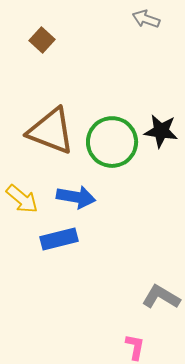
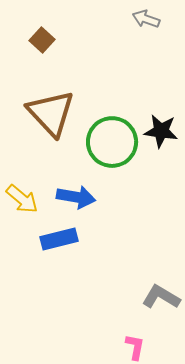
brown triangle: moved 18 px up; rotated 26 degrees clockwise
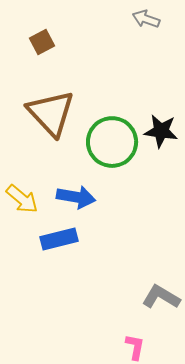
brown square: moved 2 px down; rotated 20 degrees clockwise
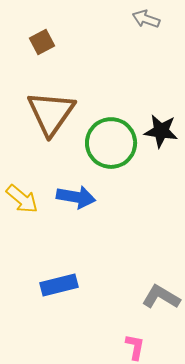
brown triangle: rotated 18 degrees clockwise
green circle: moved 1 px left, 1 px down
blue rectangle: moved 46 px down
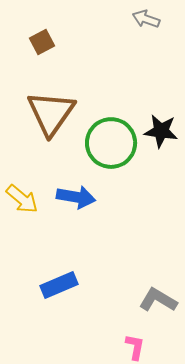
blue rectangle: rotated 9 degrees counterclockwise
gray L-shape: moved 3 px left, 3 px down
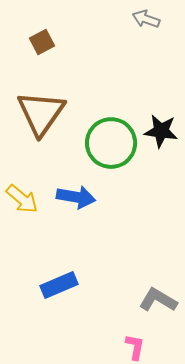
brown triangle: moved 10 px left
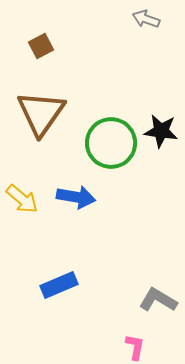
brown square: moved 1 px left, 4 px down
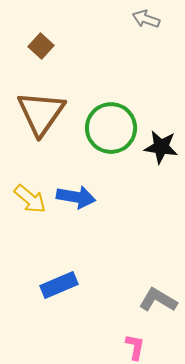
brown square: rotated 20 degrees counterclockwise
black star: moved 16 px down
green circle: moved 15 px up
yellow arrow: moved 8 px right
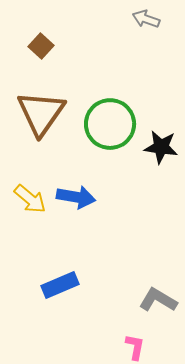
green circle: moved 1 px left, 4 px up
blue rectangle: moved 1 px right
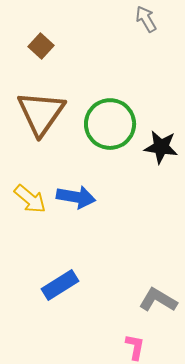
gray arrow: rotated 40 degrees clockwise
blue rectangle: rotated 9 degrees counterclockwise
